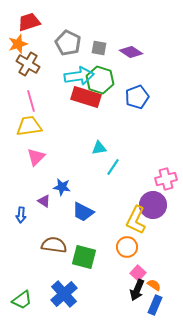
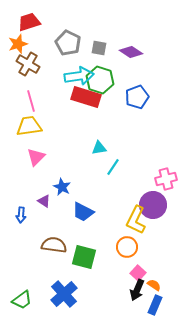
blue star: rotated 18 degrees clockwise
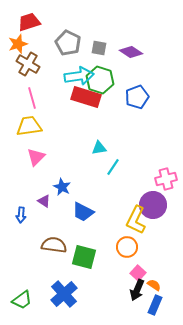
pink line: moved 1 px right, 3 px up
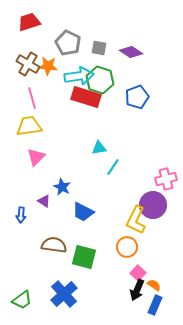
orange star: moved 30 px right, 22 px down; rotated 24 degrees clockwise
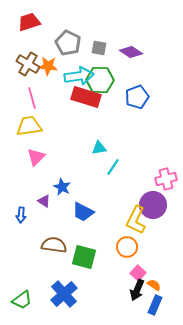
green hexagon: rotated 16 degrees counterclockwise
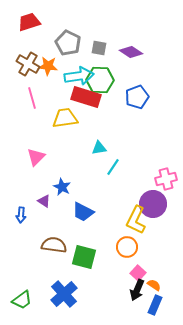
yellow trapezoid: moved 36 px right, 8 px up
purple circle: moved 1 px up
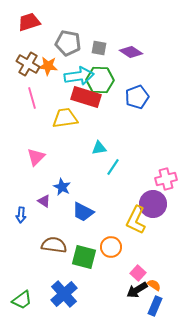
gray pentagon: rotated 15 degrees counterclockwise
orange circle: moved 16 px left
black arrow: rotated 35 degrees clockwise
blue rectangle: moved 1 px down
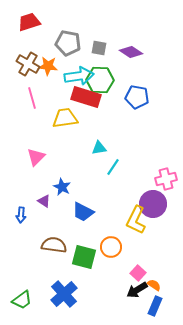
blue pentagon: rotated 30 degrees clockwise
